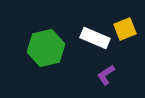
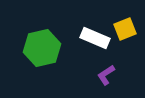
green hexagon: moved 4 px left
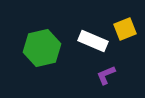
white rectangle: moved 2 px left, 3 px down
purple L-shape: rotated 10 degrees clockwise
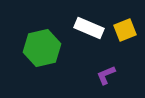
yellow square: moved 1 px down
white rectangle: moved 4 px left, 13 px up
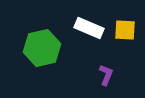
yellow square: rotated 25 degrees clockwise
purple L-shape: rotated 135 degrees clockwise
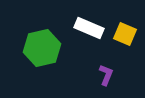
yellow square: moved 4 px down; rotated 20 degrees clockwise
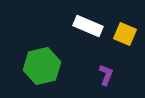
white rectangle: moved 1 px left, 2 px up
green hexagon: moved 18 px down
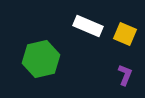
green hexagon: moved 1 px left, 7 px up
purple L-shape: moved 19 px right
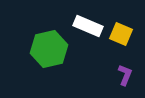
yellow square: moved 4 px left
green hexagon: moved 8 px right, 10 px up
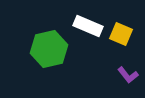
purple L-shape: moved 3 px right; rotated 120 degrees clockwise
